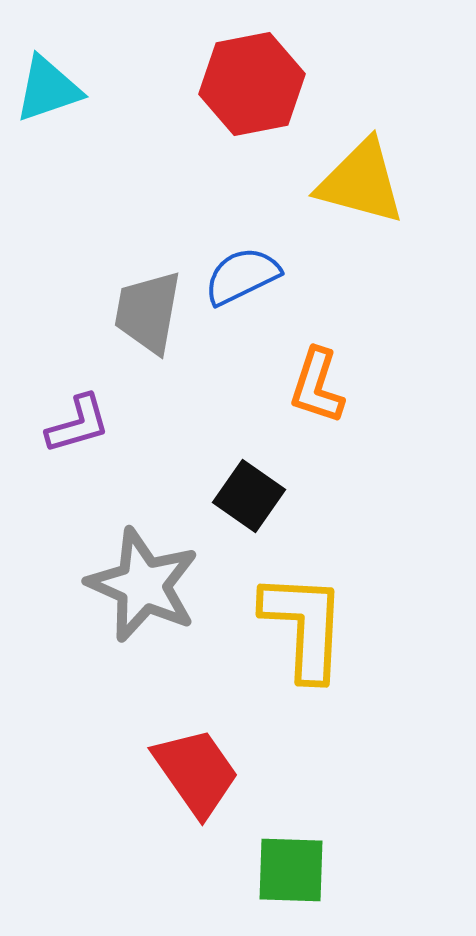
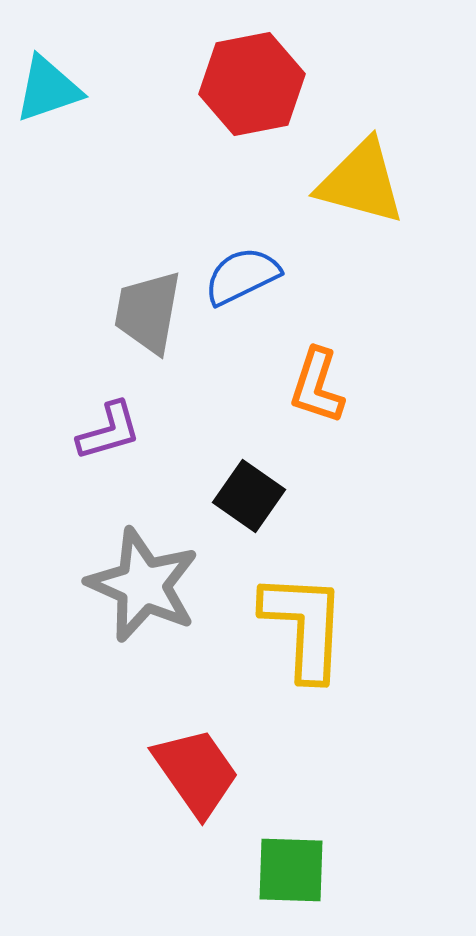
purple L-shape: moved 31 px right, 7 px down
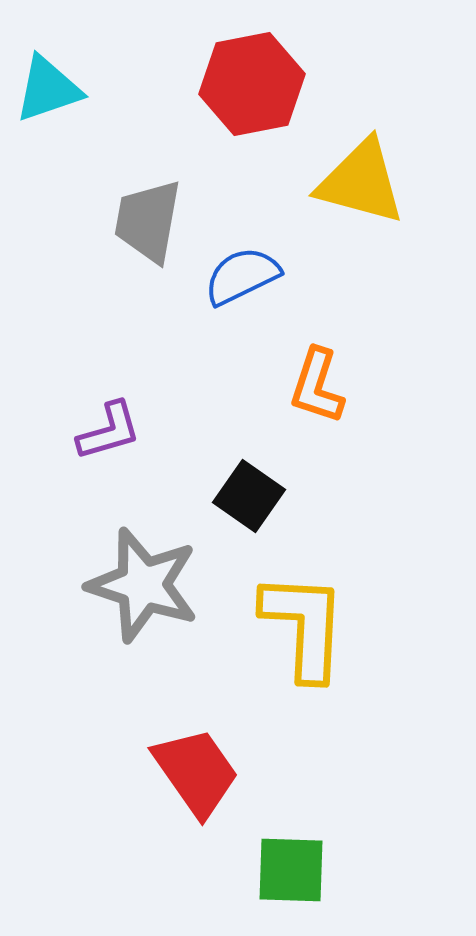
gray trapezoid: moved 91 px up
gray star: rotated 6 degrees counterclockwise
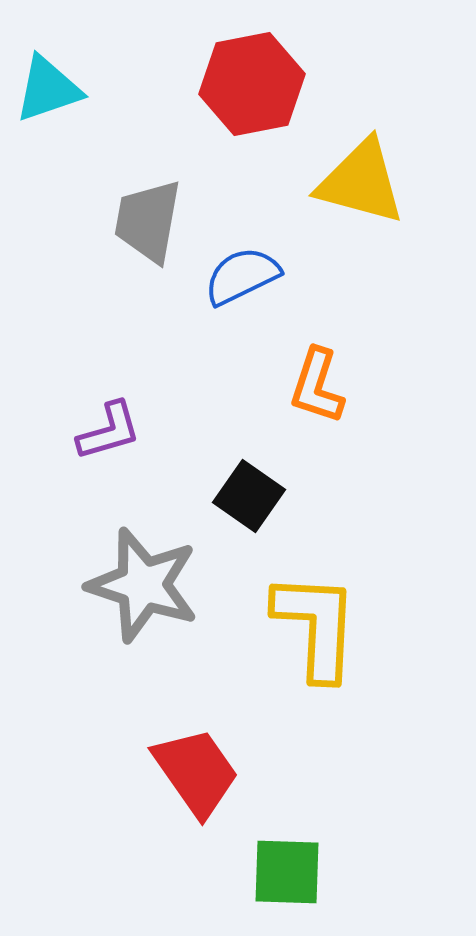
yellow L-shape: moved 12 px right
green square: moved 4 px left, 2 px down
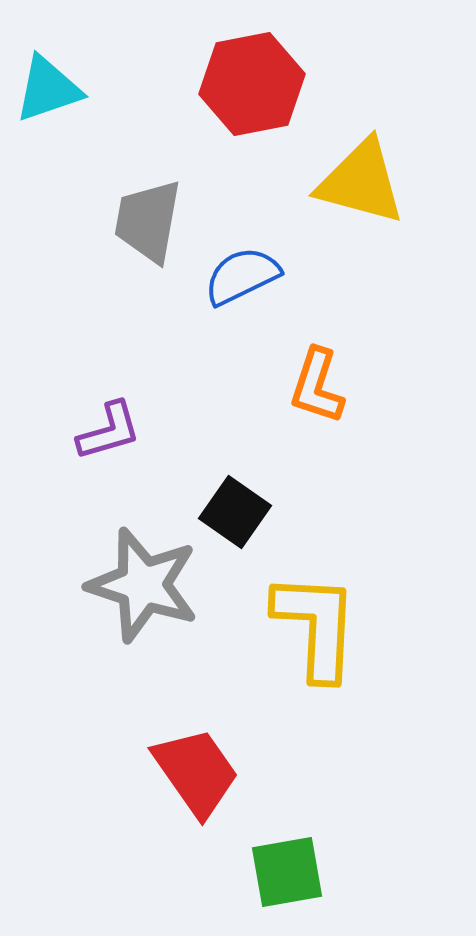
black square: moved 14 px left, 16 px down
green square: rotated 12 degrees counterclockwise
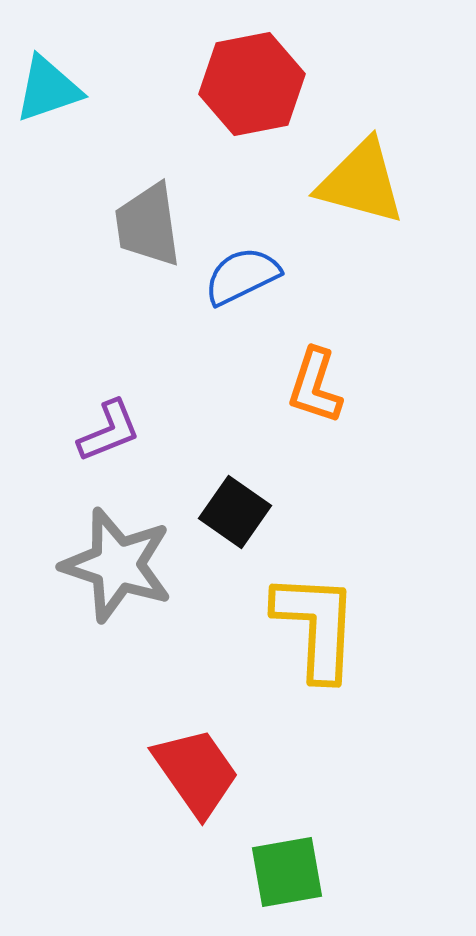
gray trapezoid: moved 4 px down; rotated 18 degrees counterclockwise
orange L-shape: moved 2 px left
purple L-shape: rotated 6 degrees counterclockwise
gray star: moved 26 px left, 20 px up
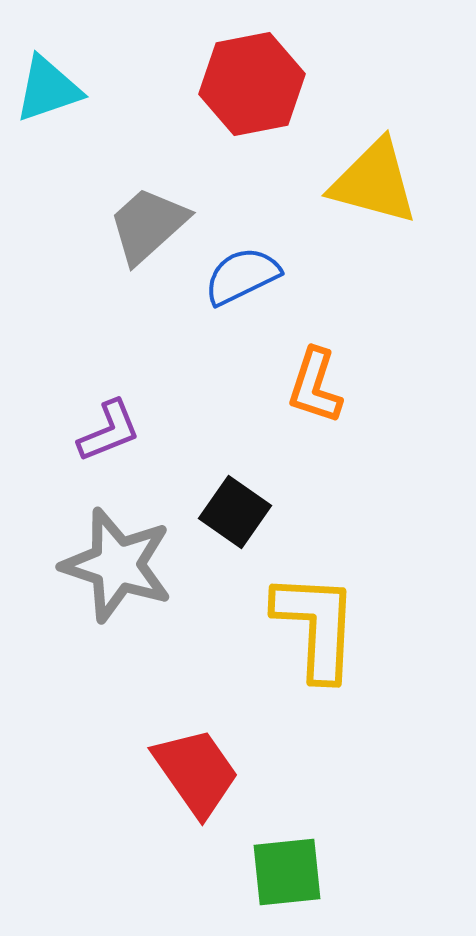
yellow triangle: moved 13 px right
gray trapezoid: rotated 56 degrees clockwise
green square: rotated 4 degrees clockwise
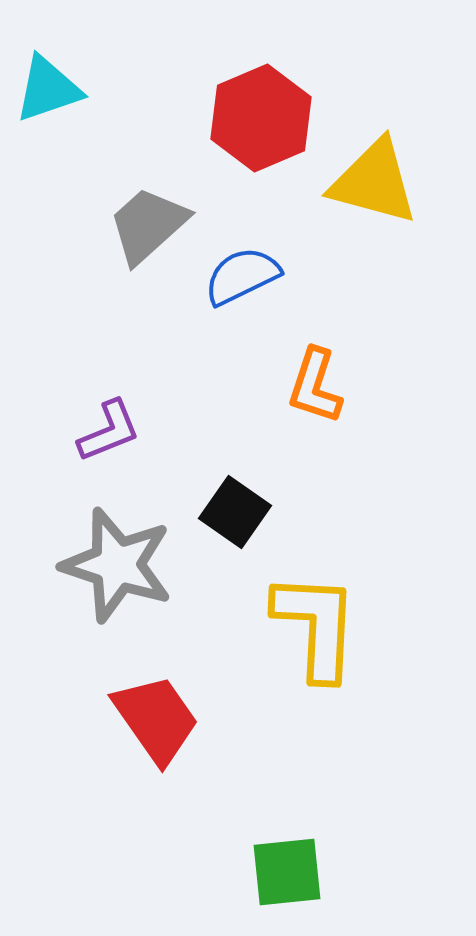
red hexagon: moved 9 px right, 34 px down; rotated 12 degrees counterclockwise
red trapezoid: moved 40 px left, 53 px up
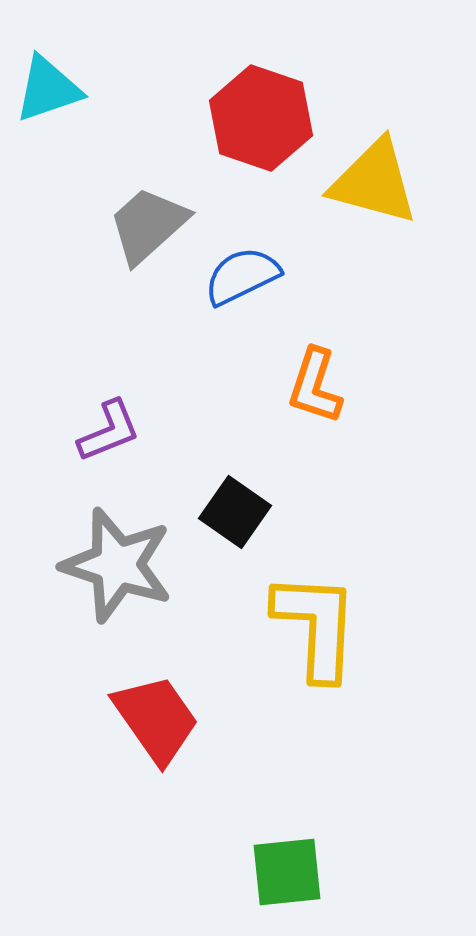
red hexagon: rotated 18 degrees counterclockwise
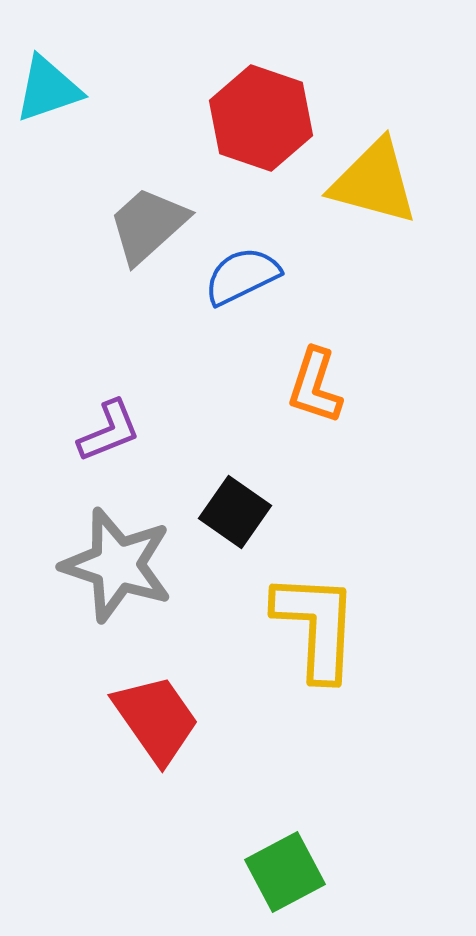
green square: moved 2 px left; rotated 22 degrees counterclockwise
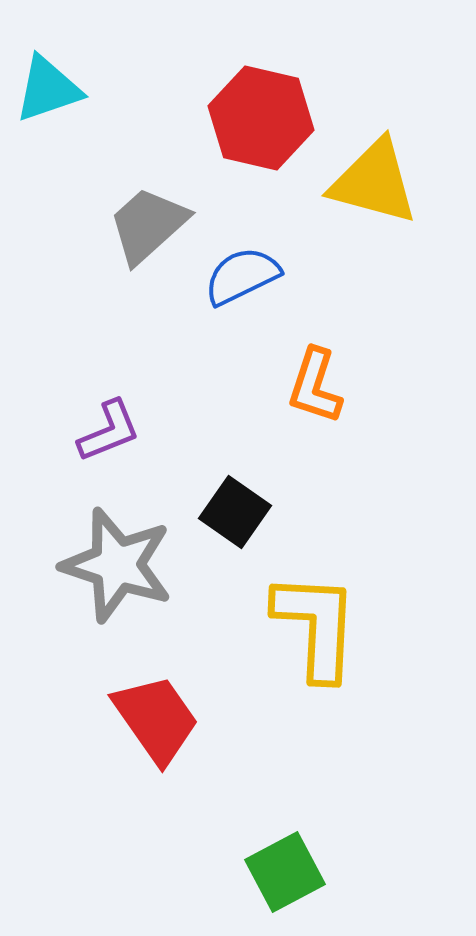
red hexagon: rotated 6 degrees counterclockwise
